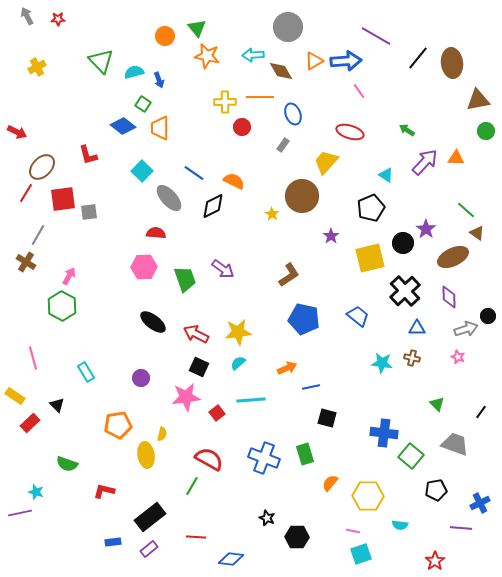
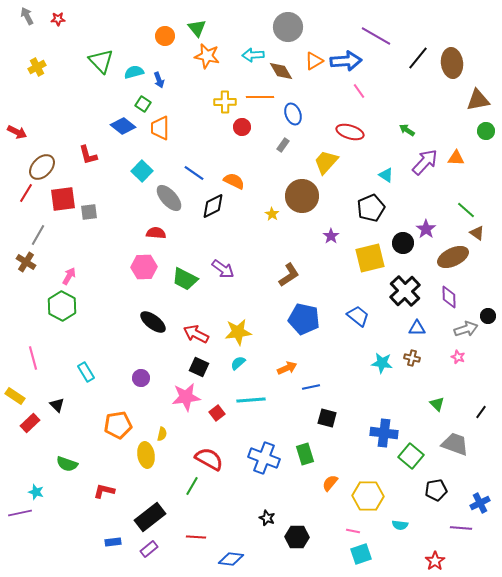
green trapezoid at (185, 279): rotated 136 degrees clockwise
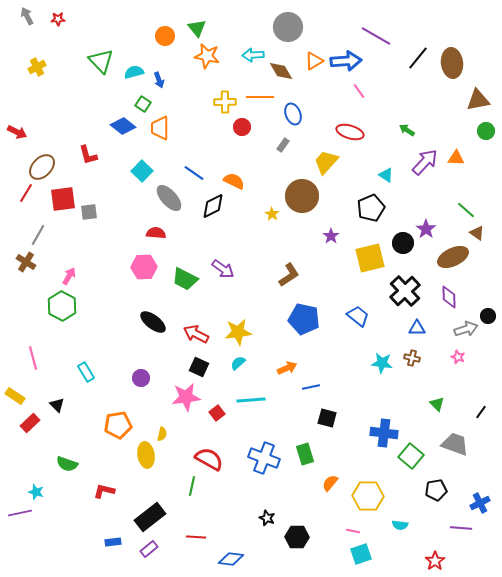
green line at (192, 486): rotated 18 degrees counterclockwise
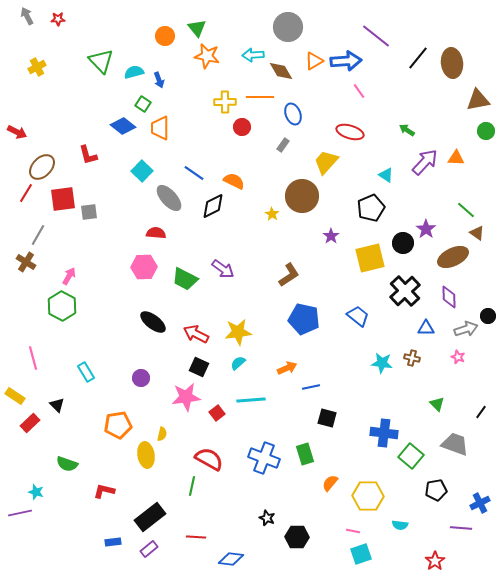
purple line at (376, 36): rotated 8 degrees clockwise
blue triangle at (417, 328): moved 9 px right
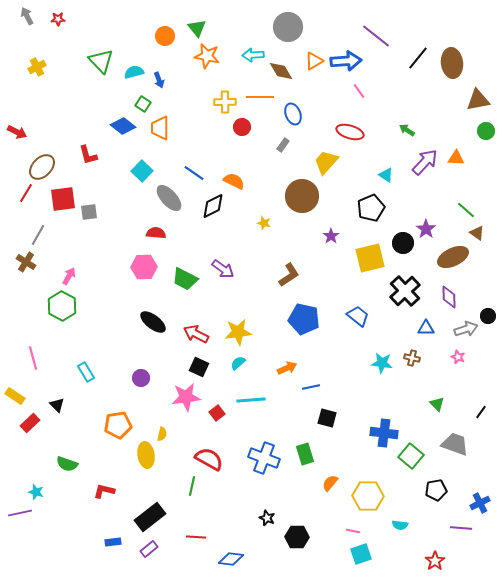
yellow star at (272, 214): moved 8 px left, 9 px down; rotated 16 degrees counterclockwise
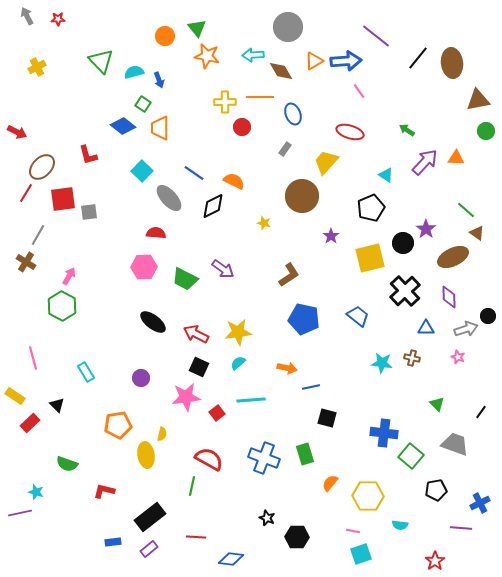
gray rectangle at (283, 145): moved 2 px right, 4 px down
orange arrow at (287, 368): rotated 36 degrees clockwise
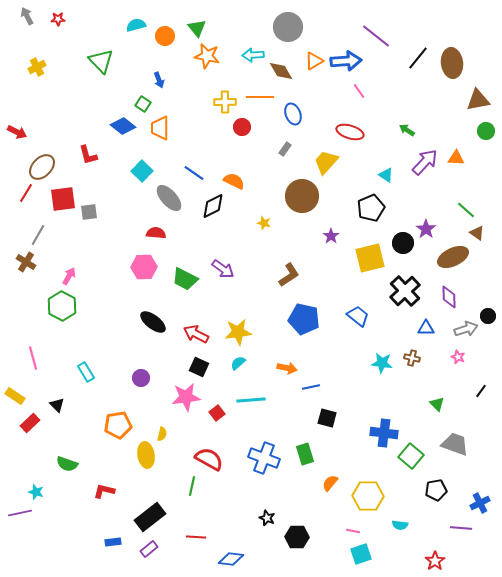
cyan semicircle at (134, 72): moved 2 px right, 47 px up
black line at (481, 412): moved 21 px up
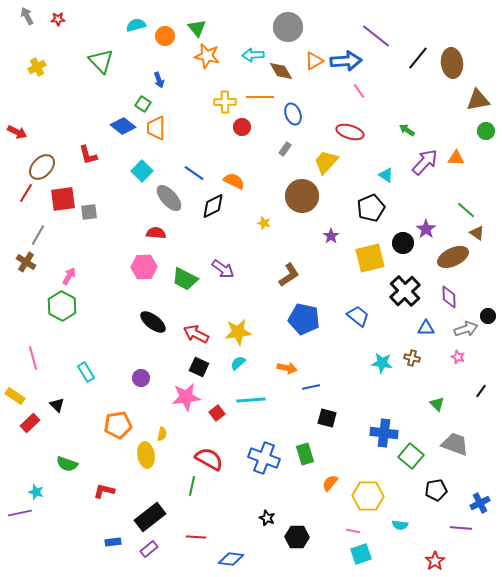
orange trapezoid at (160, 128): moved 4 px left
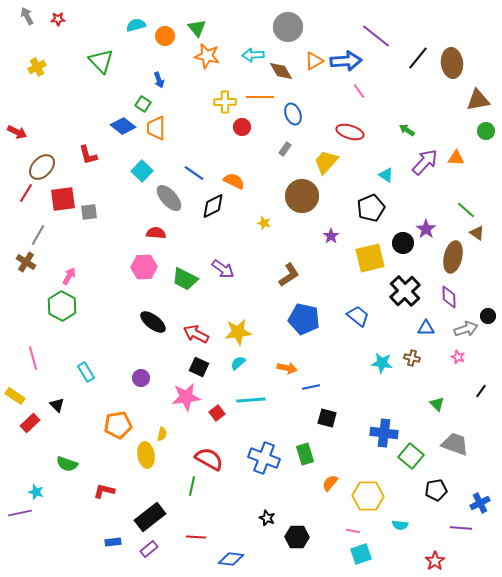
brown ellipse at (453, 257): rotated 52 degrees counterclockwise
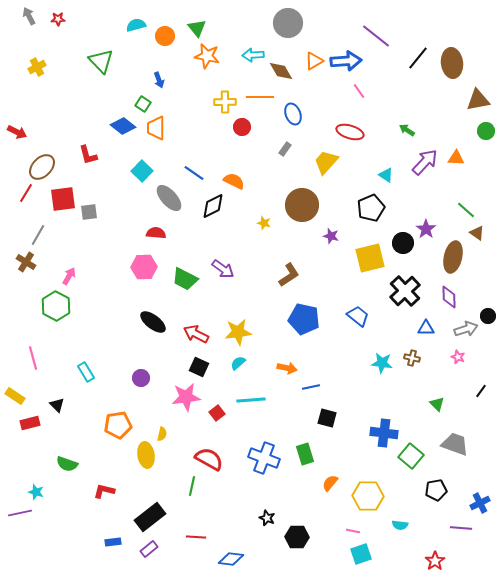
gray arrow at (27, 16): moved 2 px right
gray circle at (288, 27): moved 4 px up
brown circle at (302, 196): moved 9 px down
purple star at (331, 236): rotated 21 degrees counterclockwise
green hexagon at (62, 306): moved 6 px left
red rectangle at (30, 423): rotated 30 degrees clockwise
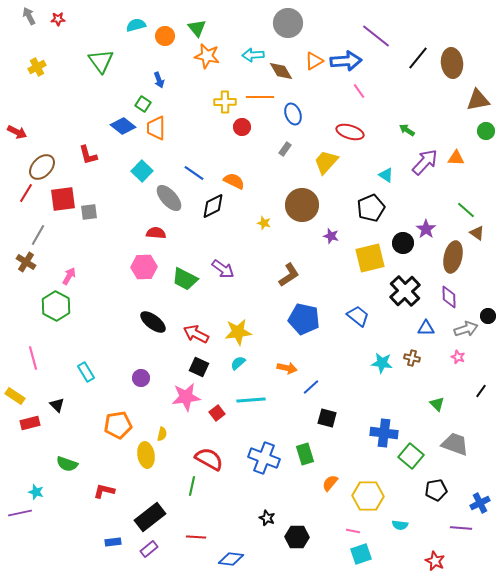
green triangle at (101, 61): rotated 8 degrees clockwise
blue line at (311, 387): rotated 30 degrees counterclockwise
red star at (435, 561): rotated 12 degrees counterclockwise
